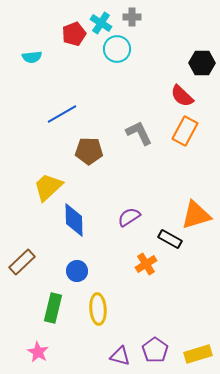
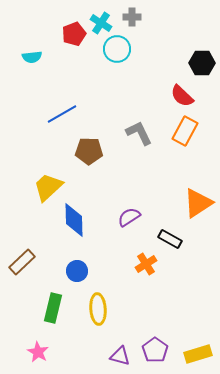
orange triangle: moved 2 px right, 12 px up; rotated 16 degrees counterclockwise
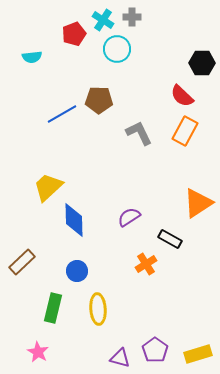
cyan cross: moved 2 px right, 3 px up
brown pentagon: moved 10 px right, 51 px up
purple triangle: moved 2 px down
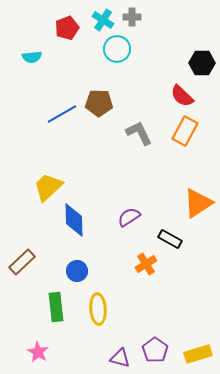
red pentagon: moved 7 px left, 6 px up
brown pentagon: moved 3 px down
green rectangle: moved 3 px right, 1 px up; rotated 20 degrees counterclockwise
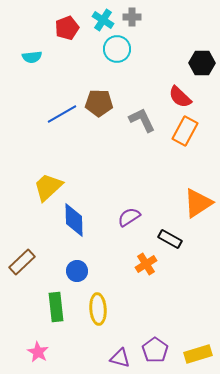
red semicircle: moved 2 px left, 1 px down
gray L-shape: moved 3 px right, 13 px up
